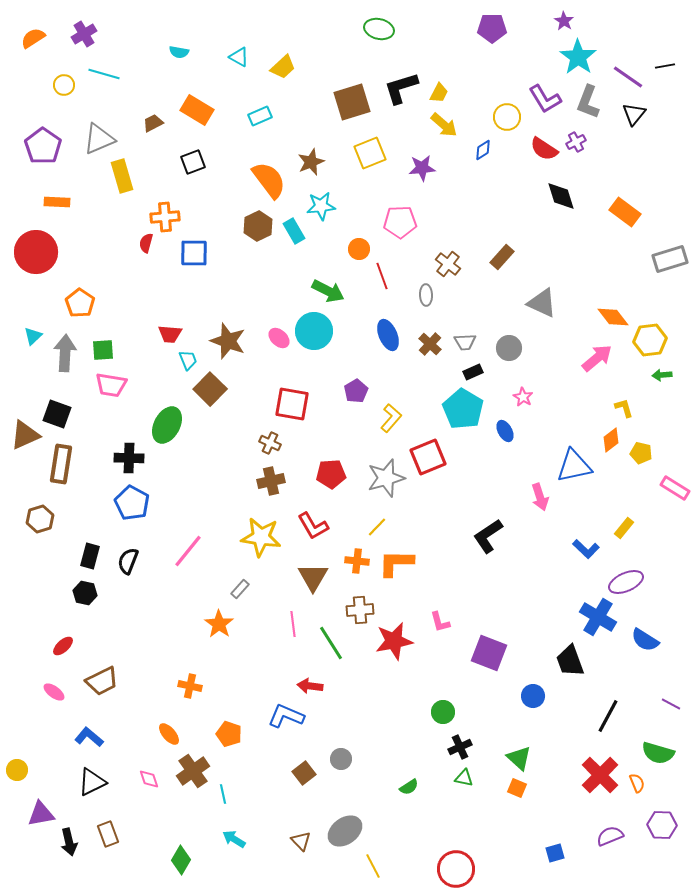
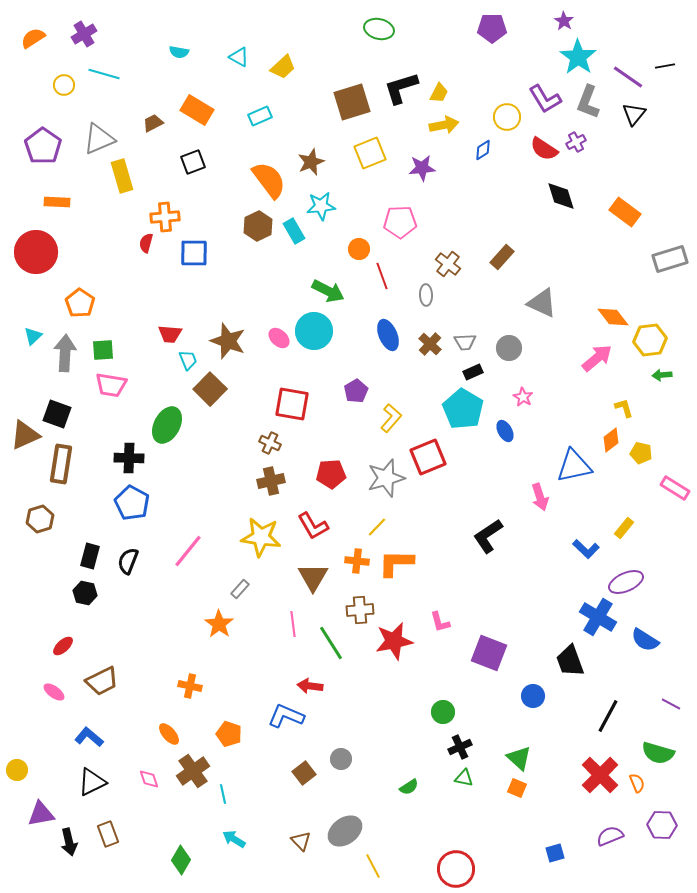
yellow arrow at (444, 125): rotated 52 degrees counterclockwise
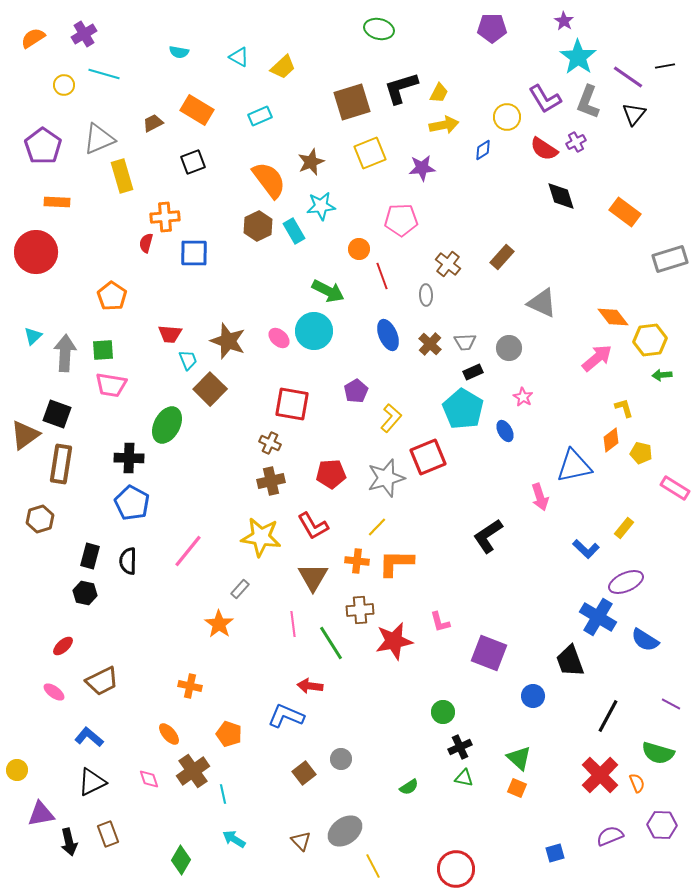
pink pentagon at (400, 222): moved 1 px right, 2 px up
orange pentagon at (80, 303): moved 32 px right, 7 px up
brown triangle at (25, 435): rotated 12 degrees counterclockwise
black semicircle at (128, 561): rotated 20 degrees counterclockwise
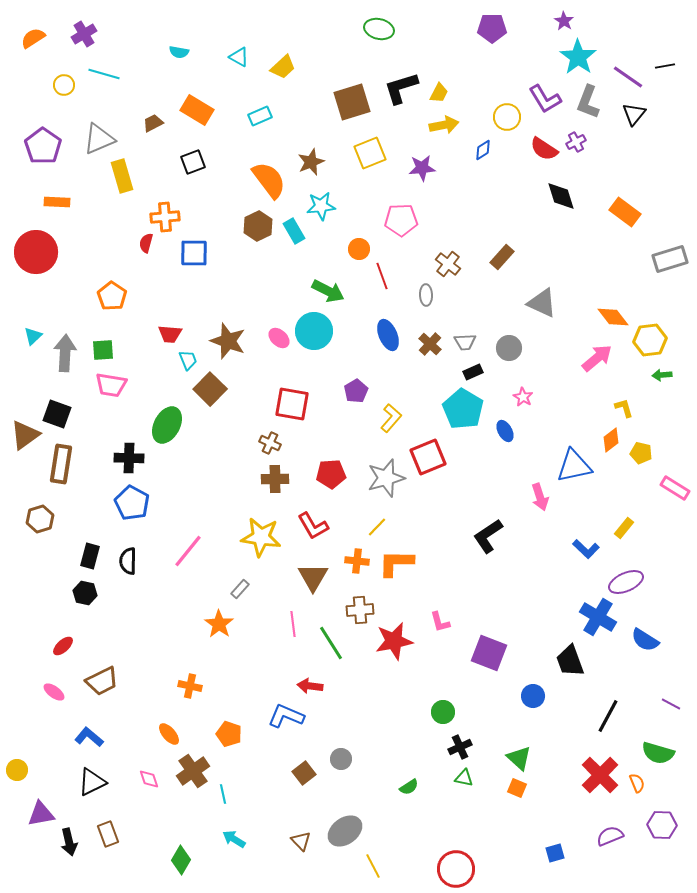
brown cross at (271, 481): moved 4 px right, 2 px up; rotated 12 degrees clockwise
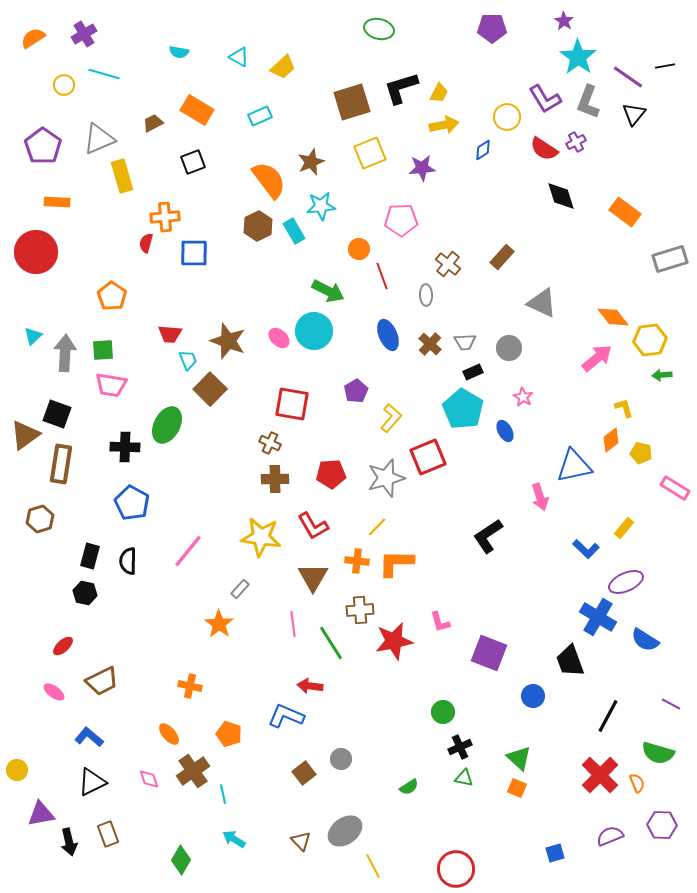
black cross at (129, 458): moved 4 px left, 11 px up
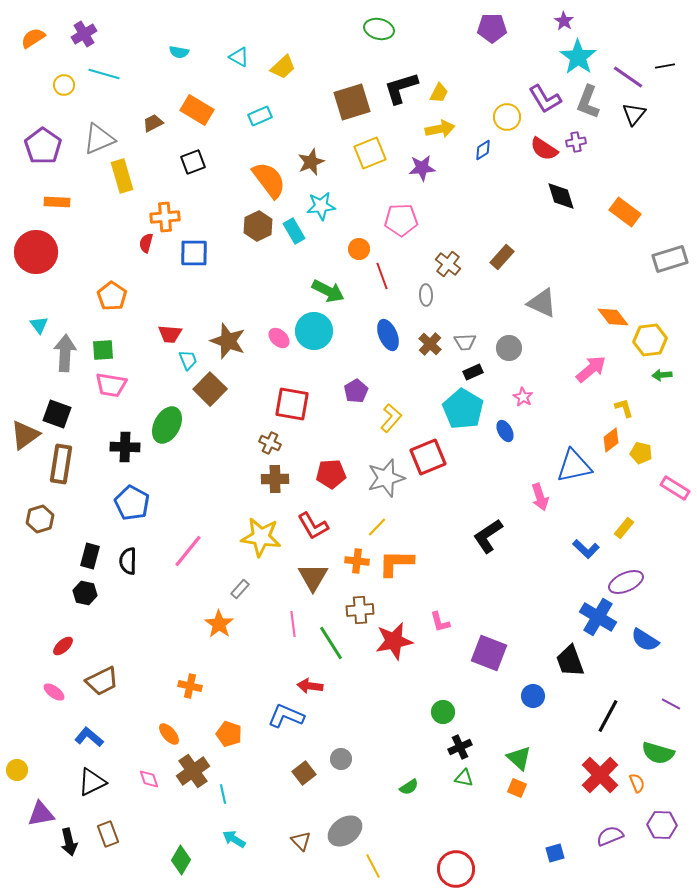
yellow arrow at (444, 125): moved 4 px left, 4 px down
purple cross at (576, 142): rotated 18 degrees clockwise
cyan triangle at (33, 336): moved 6 px right, 11 px up; rotated 24 degrees counterclockwise
pink arrow at (597, 358): moved 6 px left, 11 px down
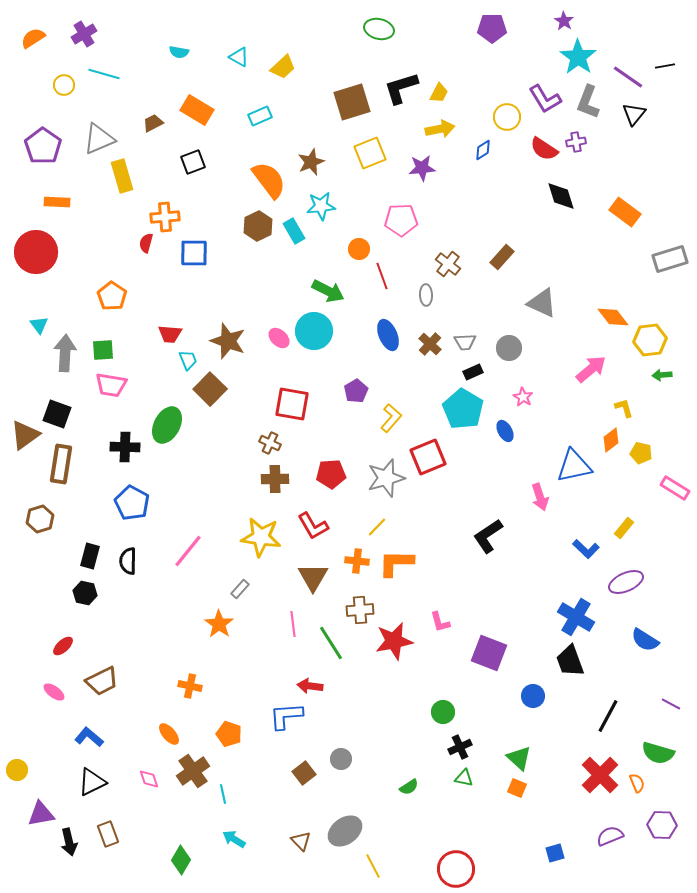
blue cross at (598, 617): moved 22 px left
blue L-shape at (286, 716): rotated 27 degrees counterclockwise
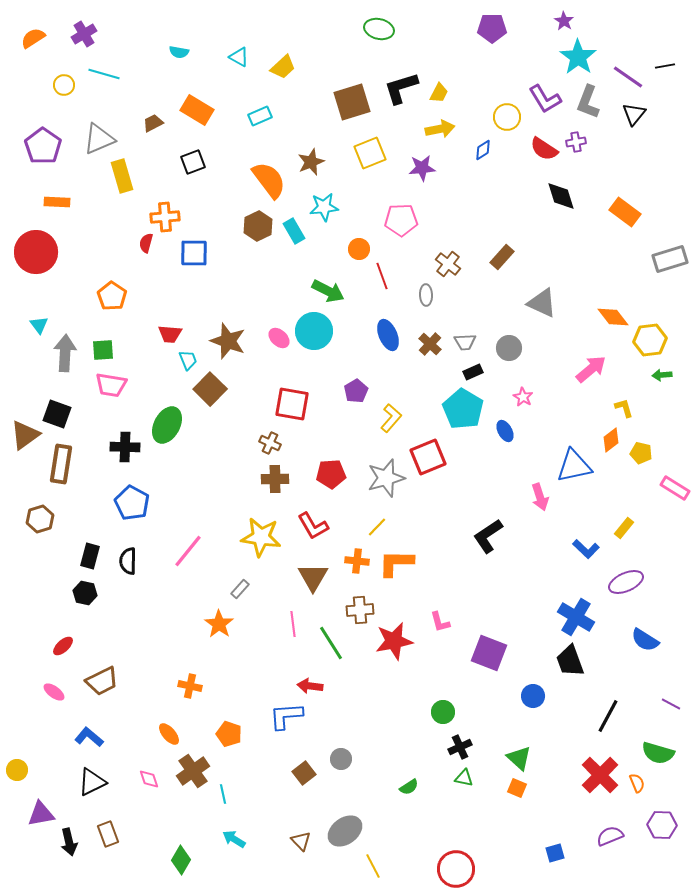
cyan star at (321, 206): moved 3 px right, 1 px down
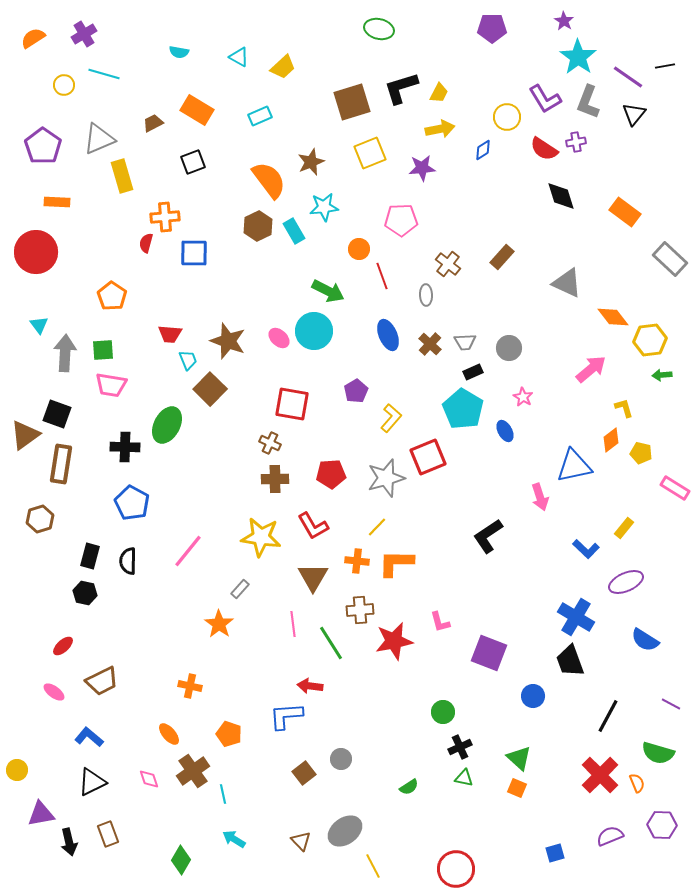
gray rectangle at (670, 259): rotated 60 degrees clockwise
gray triangle at (542, 303): moved 25 px right, 20 px up
